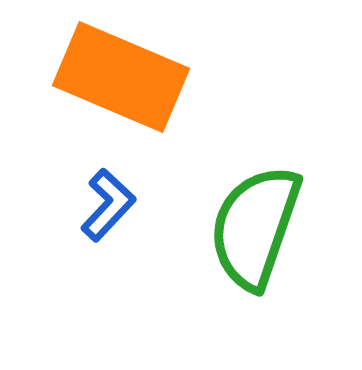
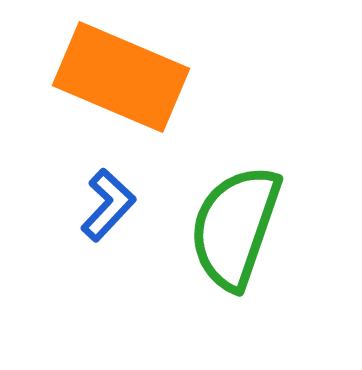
green semicircle: moved 20 px left
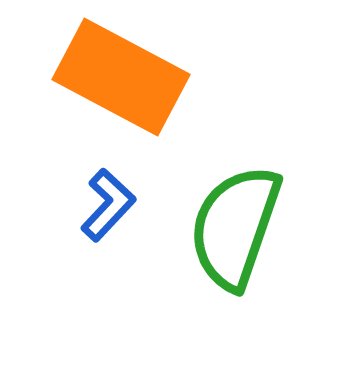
orange rectangle: rotated 5 degrees clockwise
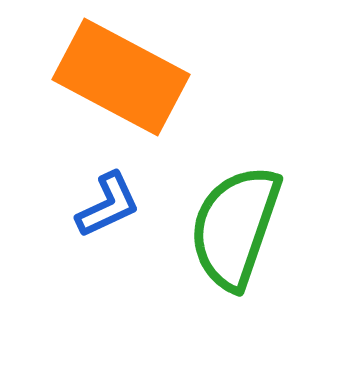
blue L-shape: rotated 22 degrees clockwise
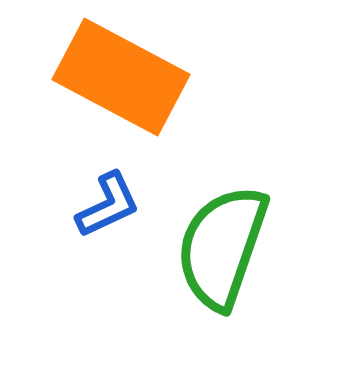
green semicircle: moved 13 px left, 20 px down
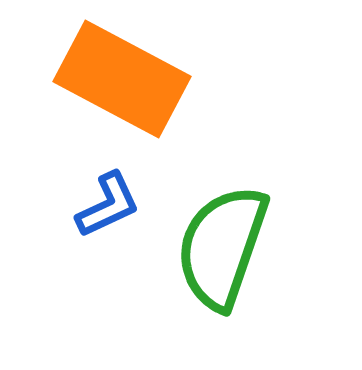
orange rectangle: moved 1 px right, 2 px down
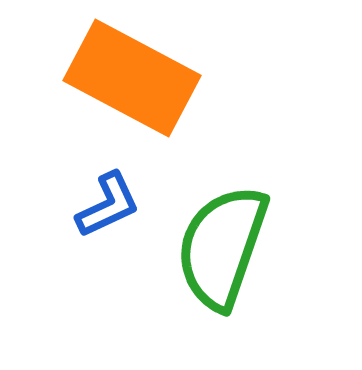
orange rectangle: moved 10 px right, 1 px up
